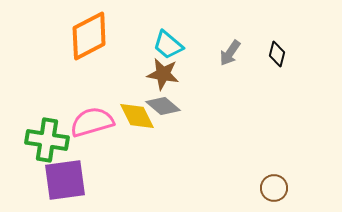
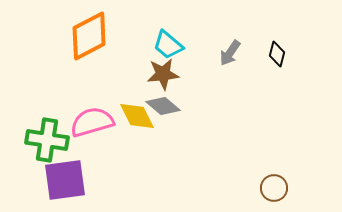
brown star: rotated 16 degrees counterclockwise
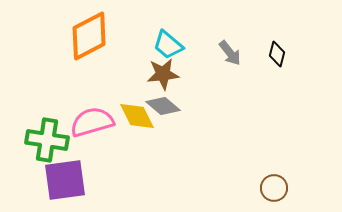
gray arrow: rotated 72 degrees counterclockwise
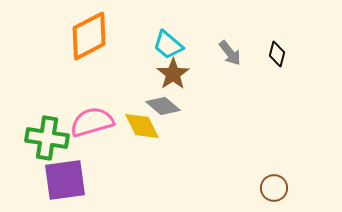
brown star: moved 10 px right; rotated 28 degrees counterclockwise
yellow diamond: moved 5 px right, 10 px down
green cross: moved 2 px up
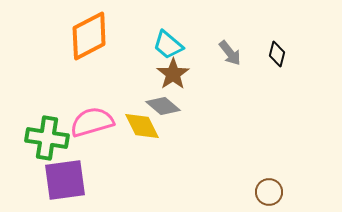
brown circle: moved 5 px left, 4 px down
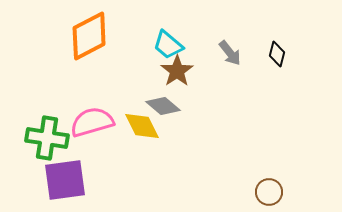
brown star: moved 4 px right, 3 px up
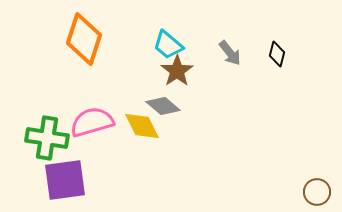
orange diamond: moved 5 px left, 3 px down; rotated 45 degrees counterclockwise
brown circle: moved 48 px right
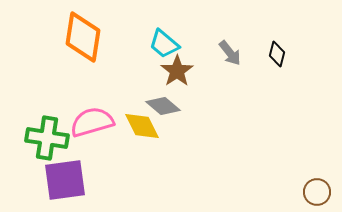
orange diamond: moved 1 px left, 2 px up; rotated 9 degrees counterclockwise
cyan trapezoid: moved 4 px left, 1 px up
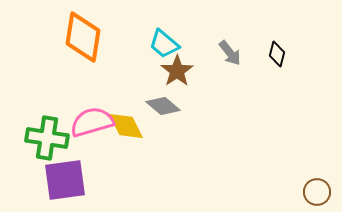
yellow diamond: moved 16 px left
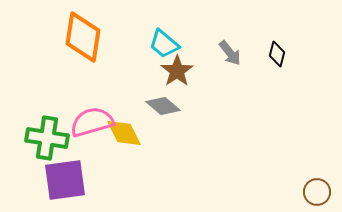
yellow diamond: moved 2 px left, 7 px down
